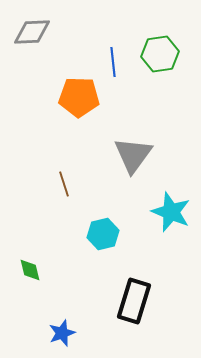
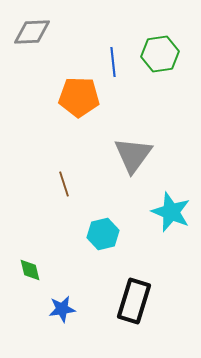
blue star: moved 24 px up; rotated 12 degrees clockwise
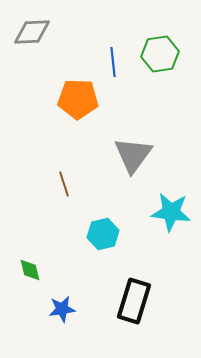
orange pentagon: moved 1 px left, 2 px down
cyan star: rotated 15 degrees counterclockwise
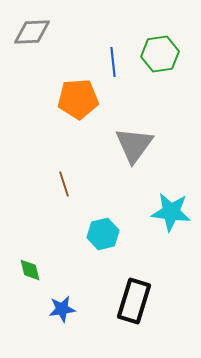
orange pentagon: rotated 6 degrees counterclockwise
gray triangle: moved 1 px right, 10 px up
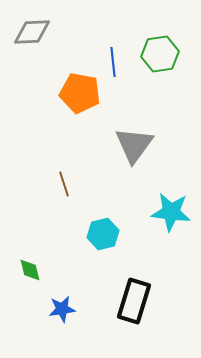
orange pentagon: moved 2 px right, 6 px up; rotated 15 degrees clockwise
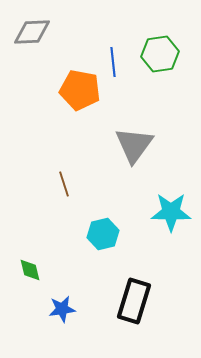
orange pentagon: moved 3 px up
cyan star: rotated 6 degrees counterclockwise
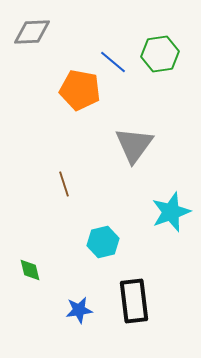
blue line: rotated 44 degrees counterclockwise
cyan star: rotated 21 degrees counterclockwise
cyan hexagon: moved 8 px down
black rectangle: rotated 24 degrees counterclockwise
blue star: moved 17 px right, 1 px down
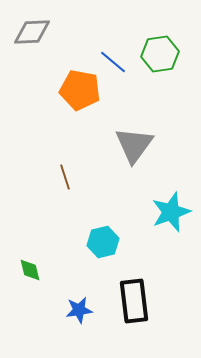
brown line: moved 1 px right, 7 px up
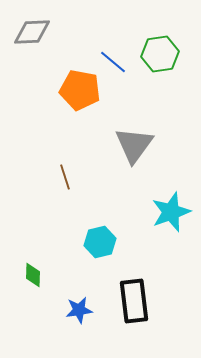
cyan hexagon: moved 3 px left
green diamond: moved 3 px right, 5 px down; rotated 15 degrees clockwise
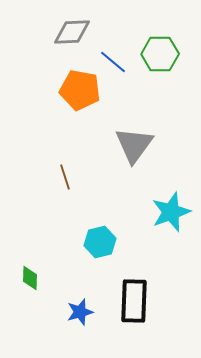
gray diamond: moved 40 px right
green hexagon: rotated 9 degrees clockwise
green diamond: moved 3 px left, 3 px down
black rectangle: rotated 9 degrees clockwise
blue star: moved 1 px right, 2 px down; rotated 8 degrees counterclockwise
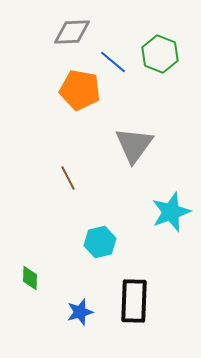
green hexagon: rotated 21 degrees clockwise
brown line: moved 3 px right, 1 px down; rotated 10 degrees counterclockwise
